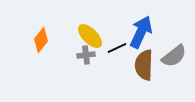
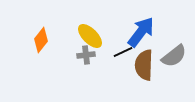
blue arrow: rotated 12 degrees clockwise
black line: moved 6 px right, 4 px down
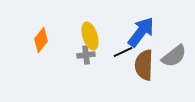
yellow ellipse: rotated 28 degrees clockwise
